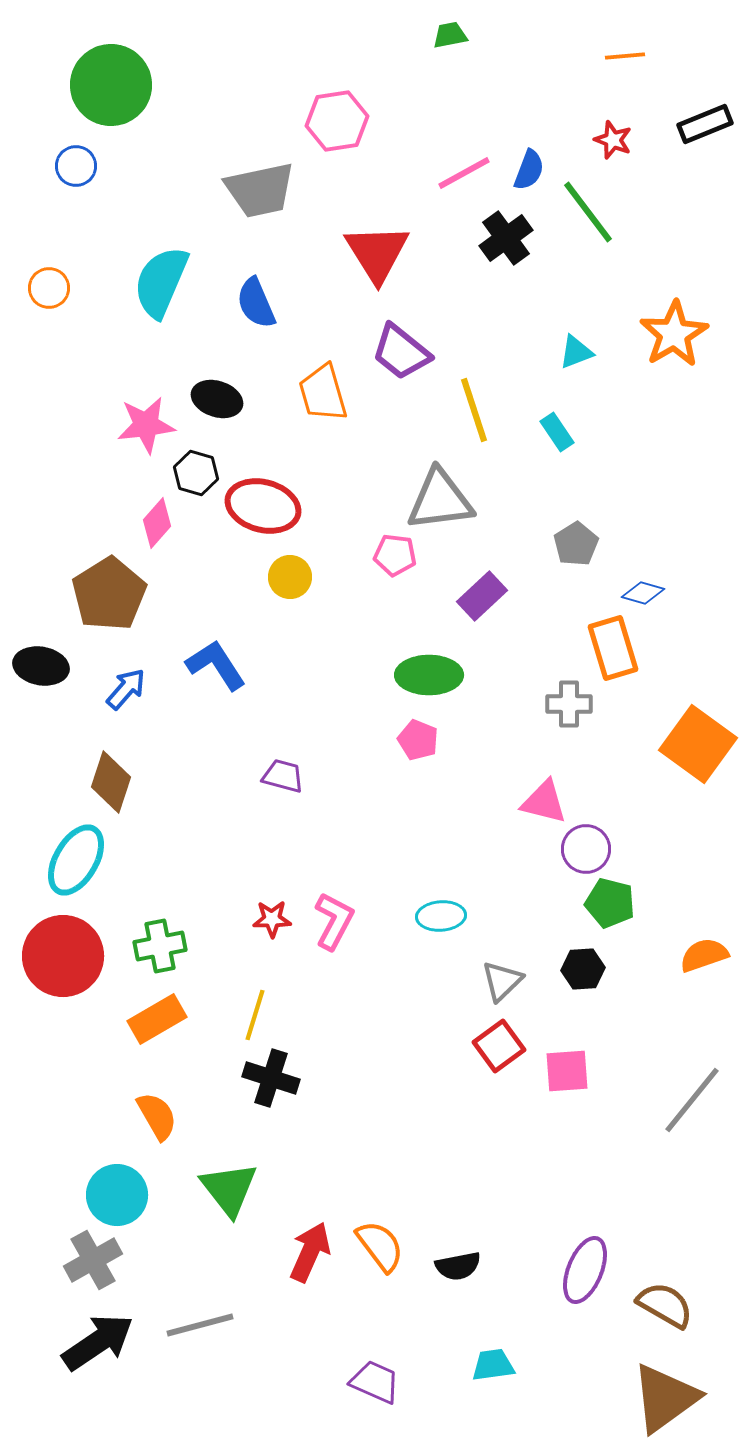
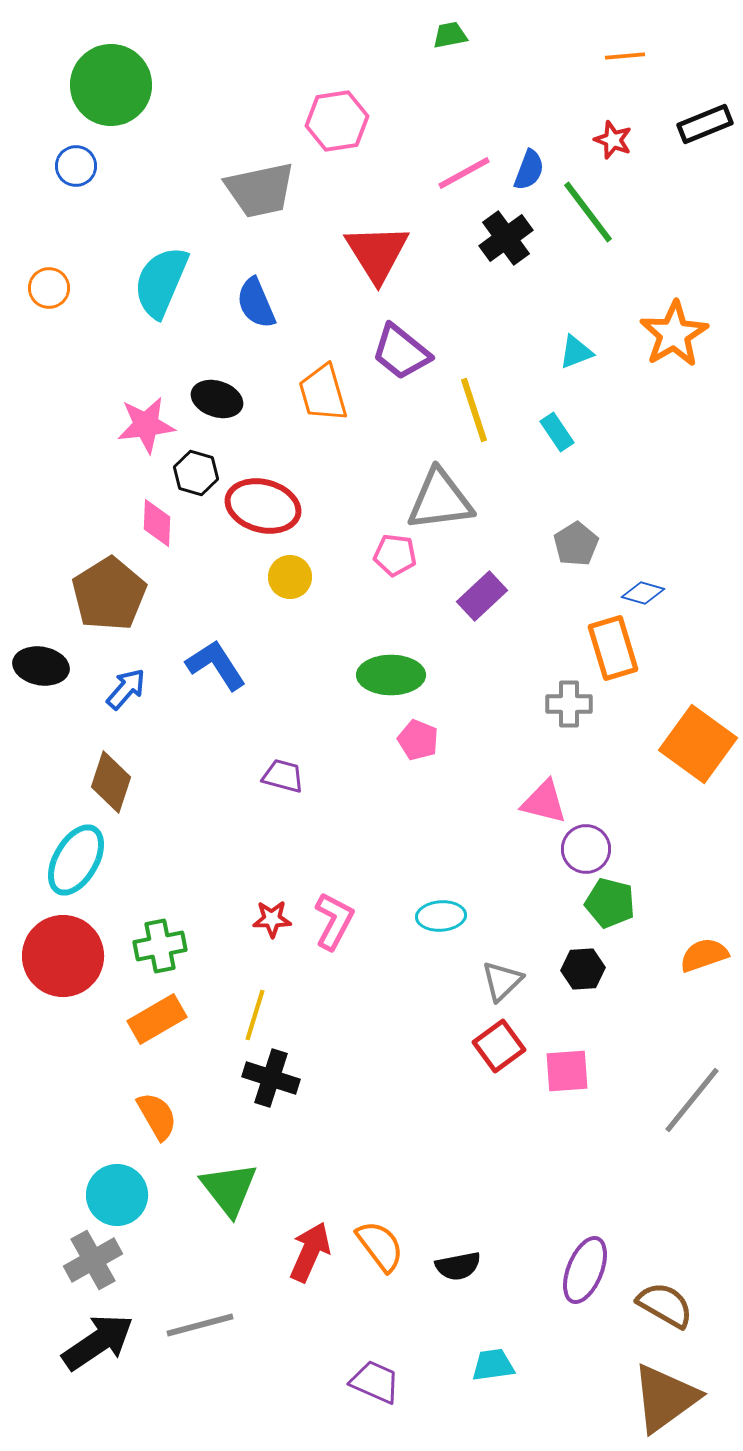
pink diamond at (157, 523): rotated 39 degrees counterclockwise
green ellipse at (429, 675): moved 38 px left
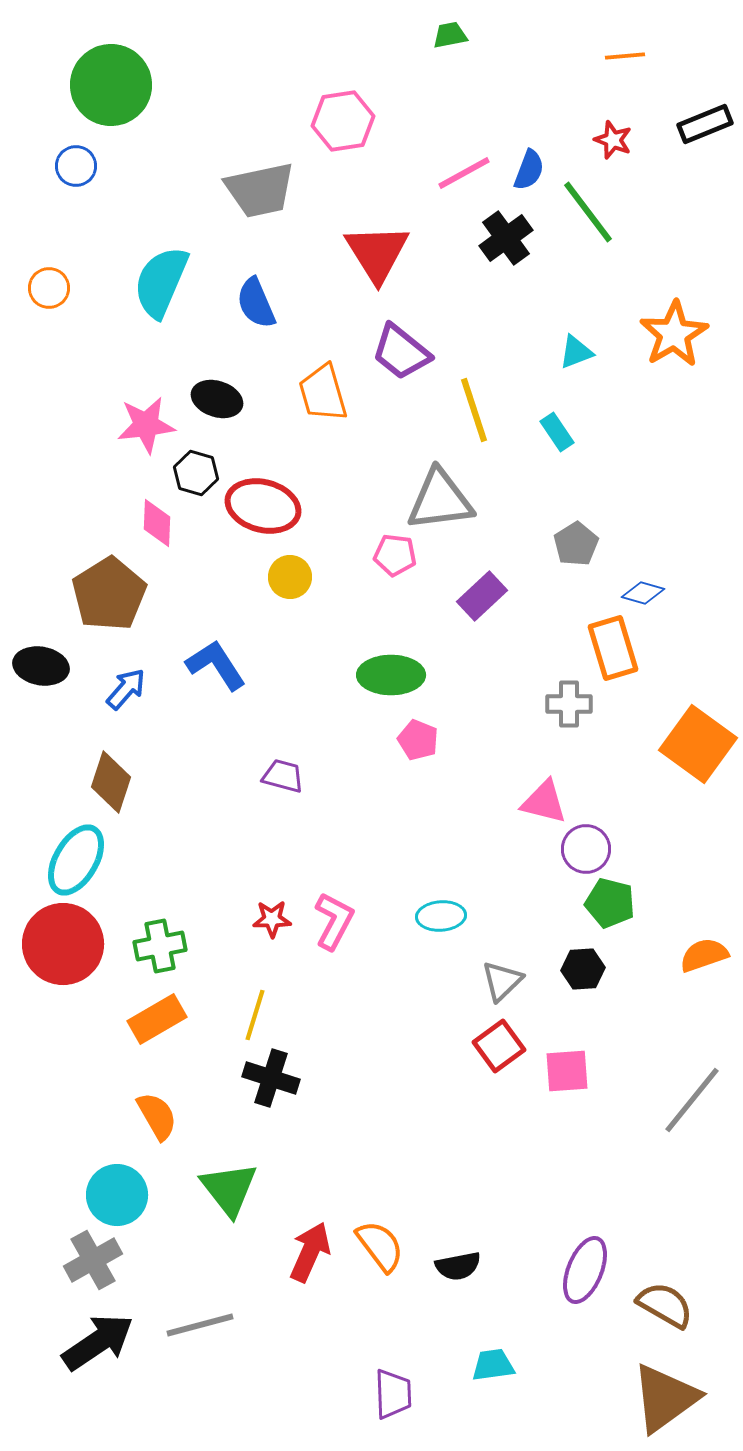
pink hexagon at (337, 121): moved 6 px right
red circle at (63, 956): moved 12 px up
purple trapezoid at (375, 1382): moved 18 px right, 12 px down; rotated 64 degrees clockwise
